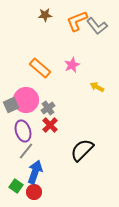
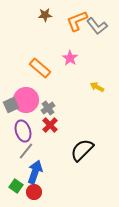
pink star: moved 2 px left, 7 px up; rotated 14 degrees counterclockwise
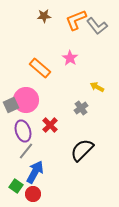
brown star: moved 1 px left, 1 px down
orange L-shape: moved 1 px left, 1 px up
gray cross: moved 33 px right
blue arrow: rotated 10 degrees clockwise
red circle: moved 1 px left, 2 px down
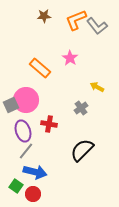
red cross: moved 1 px left, 1 px up; rotated 35 degrees counterclockwise
blue arrow: rotated 75 degrees clockwise
